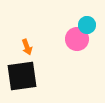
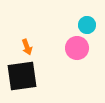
pink circle: moved 9 px down
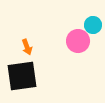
cyan circle: moved 6 px right
pink circle: moved 1 px right, 7 px up
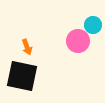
black square: rotated 20 degrees clockwise
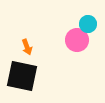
cyan circle: moved 5 px left, 1 px up
pink circle: moved 1 px left, 1 px up
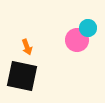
cyan circle: moved 4 px down
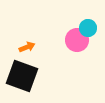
orange arrow: rotated 91 degrees counterclockwise
black square: rotated 8 degrees clockwise
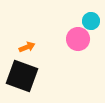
cyan circle: moved 3 px right, 7 px up
pink circle: moved 1 px right, 1 px up
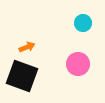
cyan circle: moved 8 px left, 2 px down
pink circle: moved 25 px down
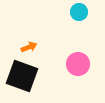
cyan circle: moved 4 px left, 11 px up
orange arrow: moved 2 px right
